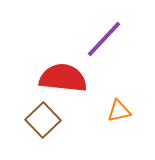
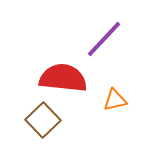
orange triangle: moved 4 px left, 11 px up
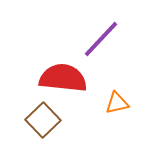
purple line: moved 3 px left
orange triangle: moved 2 px right, 3 px down
